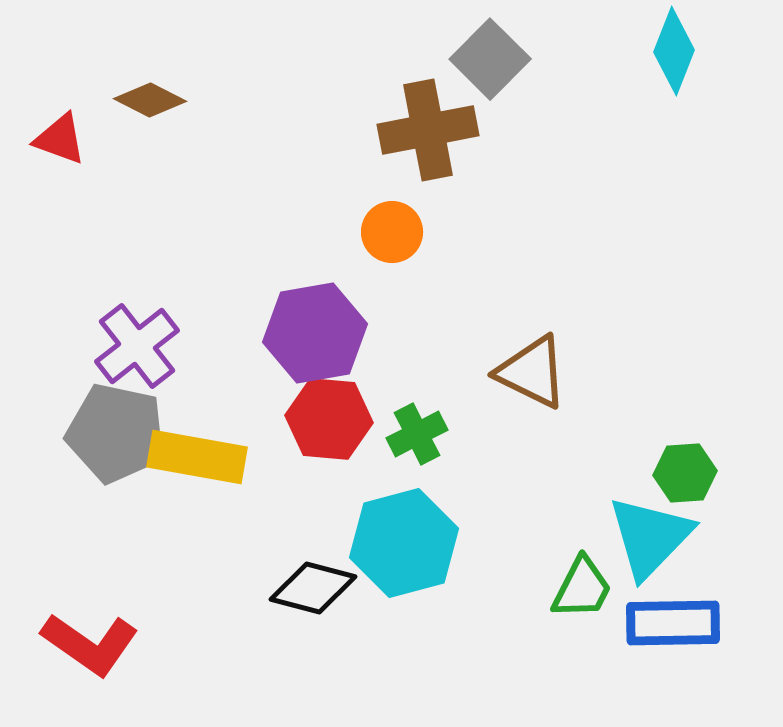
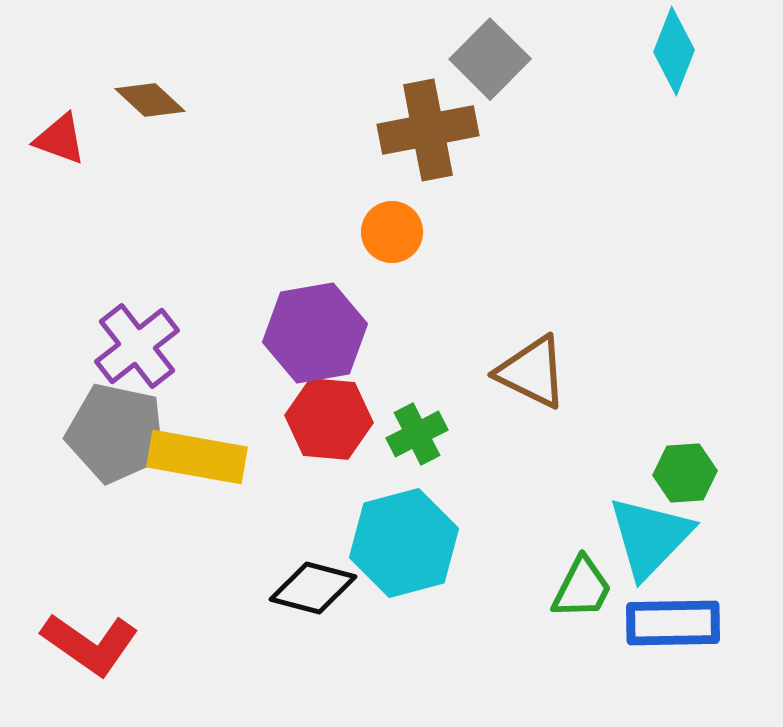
brown diamond: rotated 16 degrees clockwise
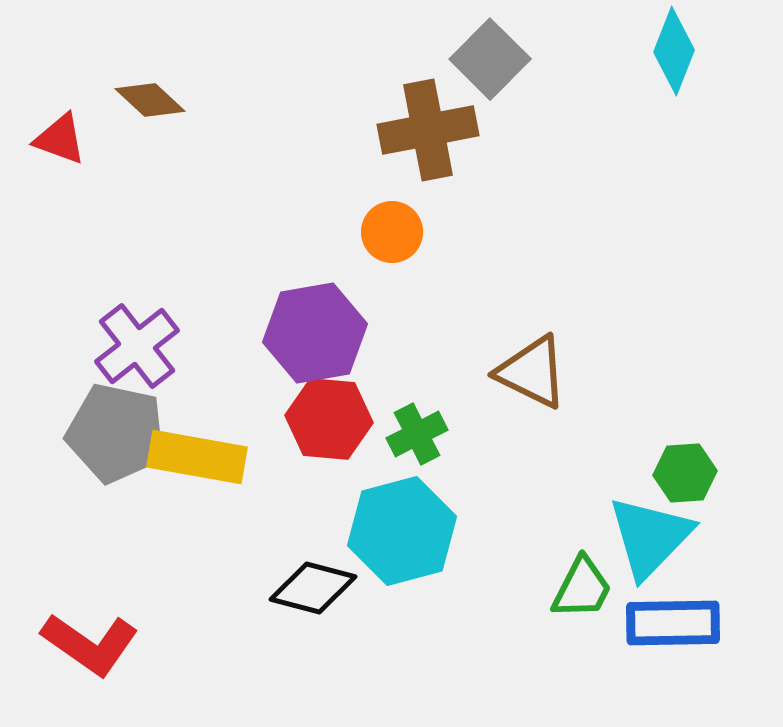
cyan hexagon: moved 2 px left, 12 px up
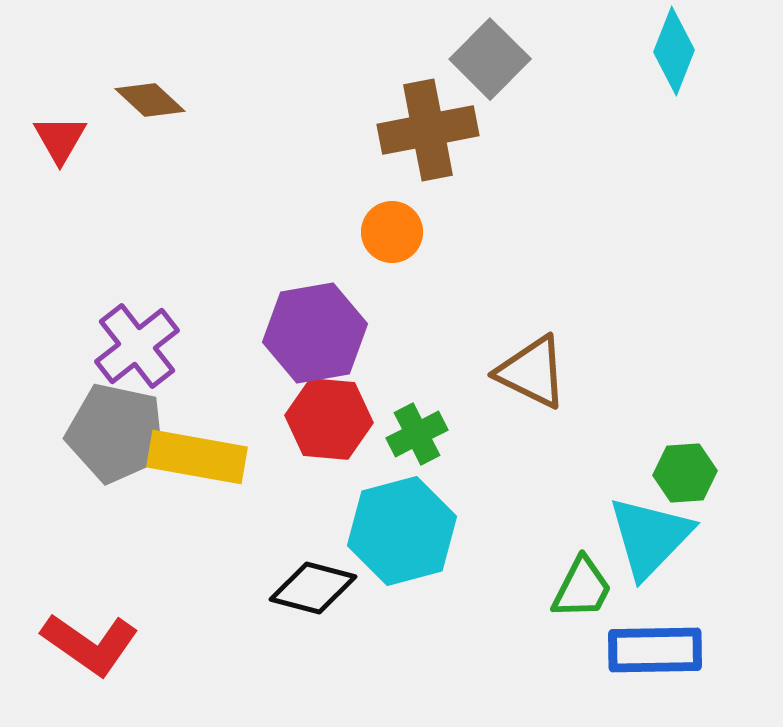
red triangle: rotated 40 degrees clockwise
blue rectangle: moved 18 px left, 27 px down
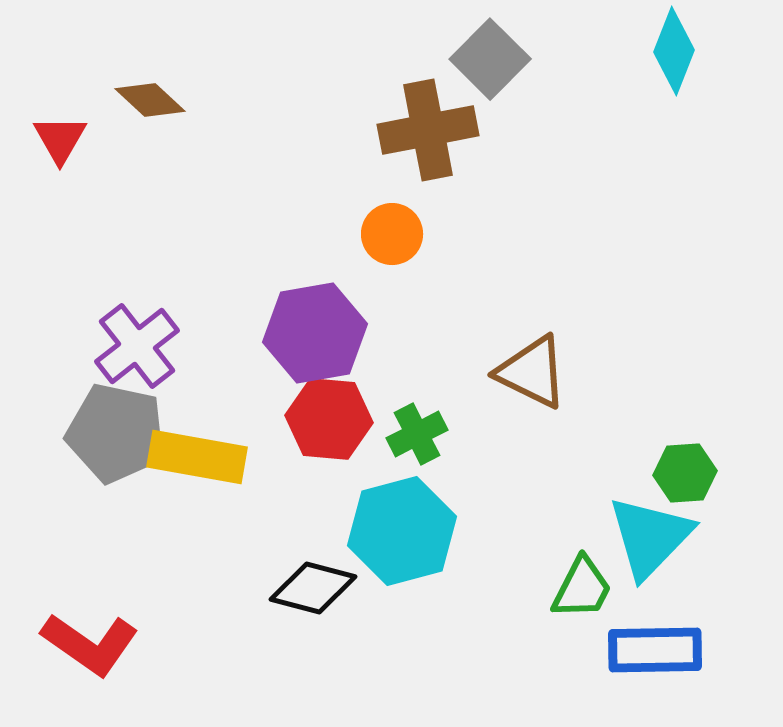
orange circle: moved 2 px down
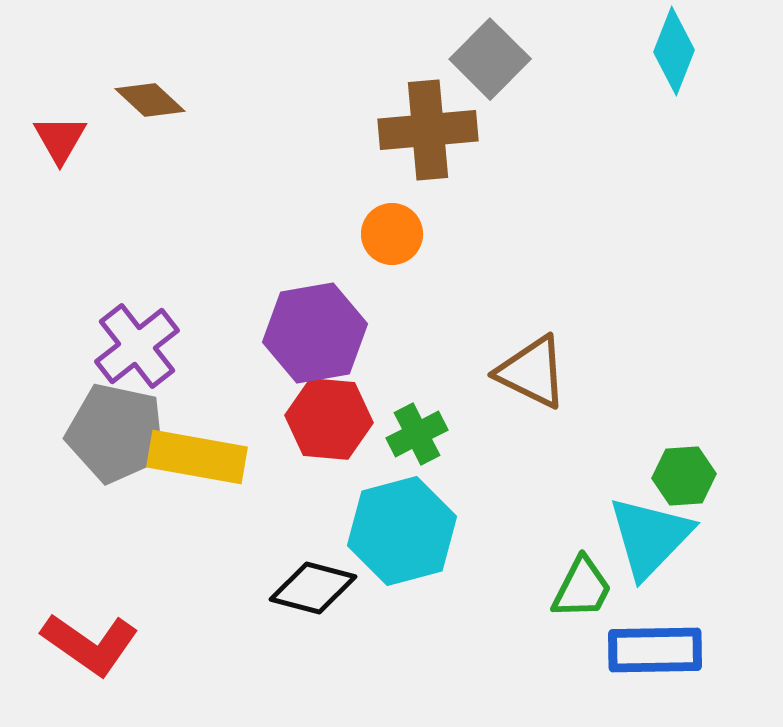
brown cross: rotated 6 degrees clockwise
green hexagon: moved 1 px left, 3 px down
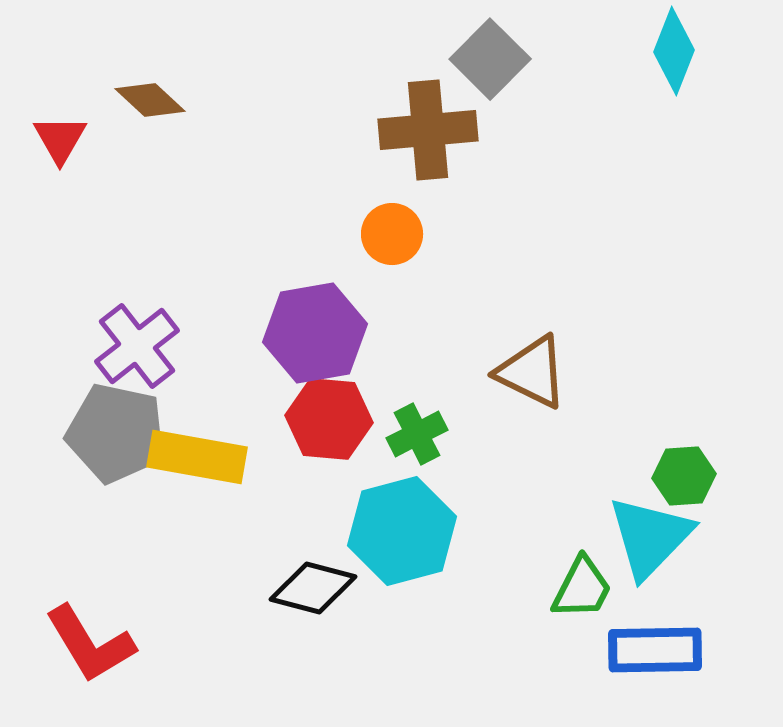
red L-shape: rotated 24 degrees clockwise
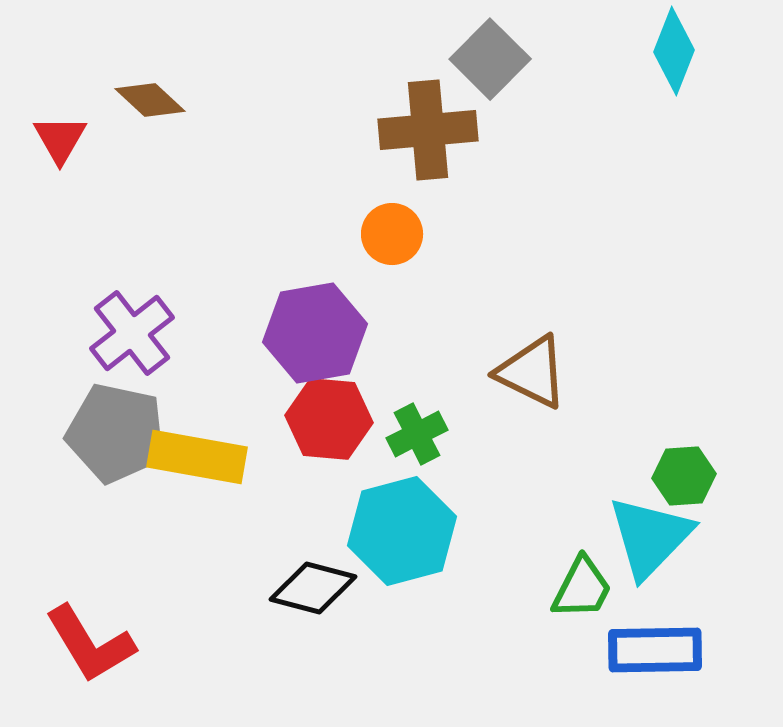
purple cross: moved 5 px left, 13 px up
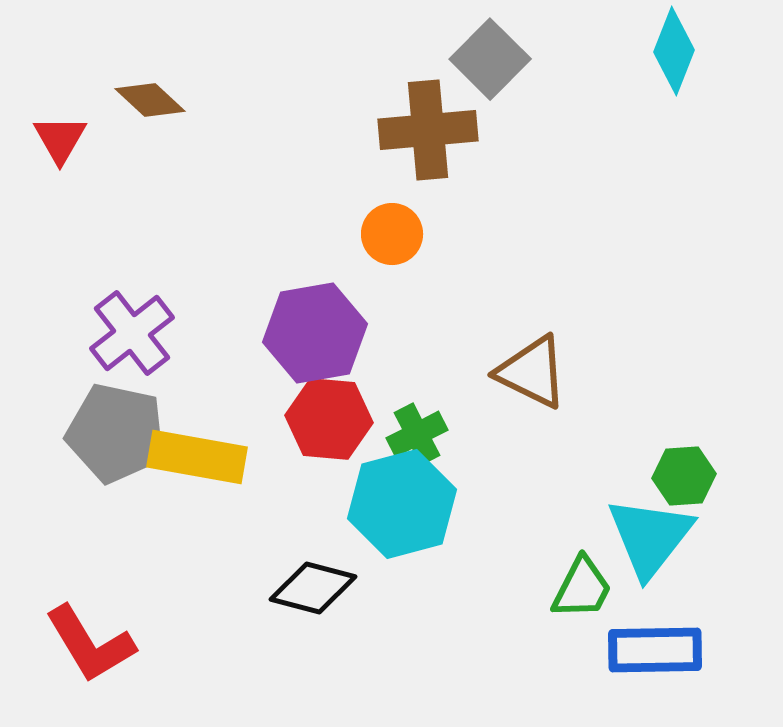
cyan hexagon: moved 27 px up
cyan triangle: rotated 6 degrees counterclockwise
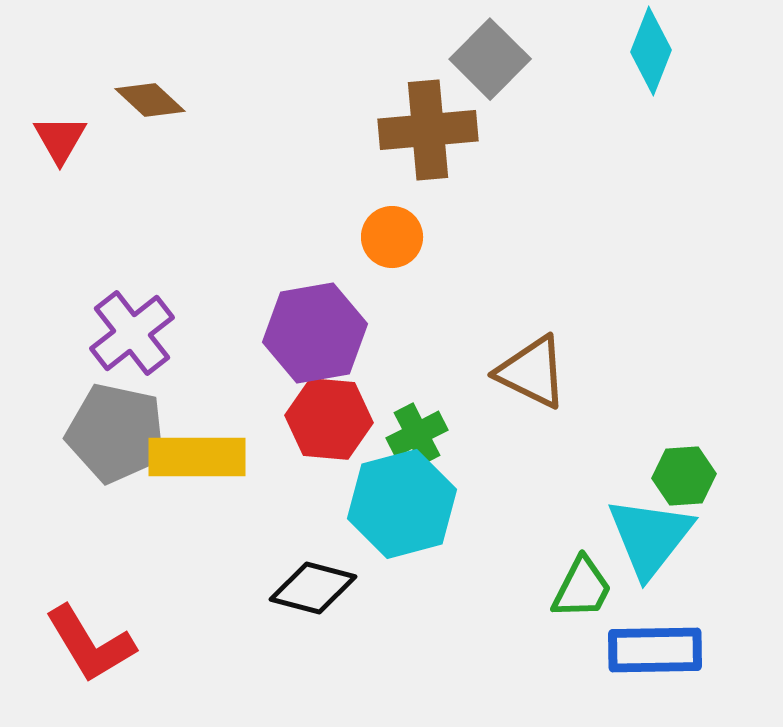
cyan diamond: moved 23 px left
orange circle: moved 3 px down
yellow rectangle: rotated 10 degrees counterclockwise
